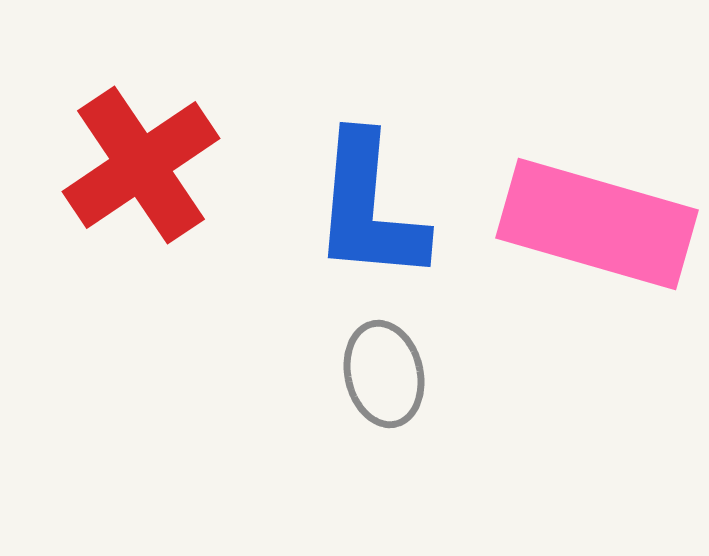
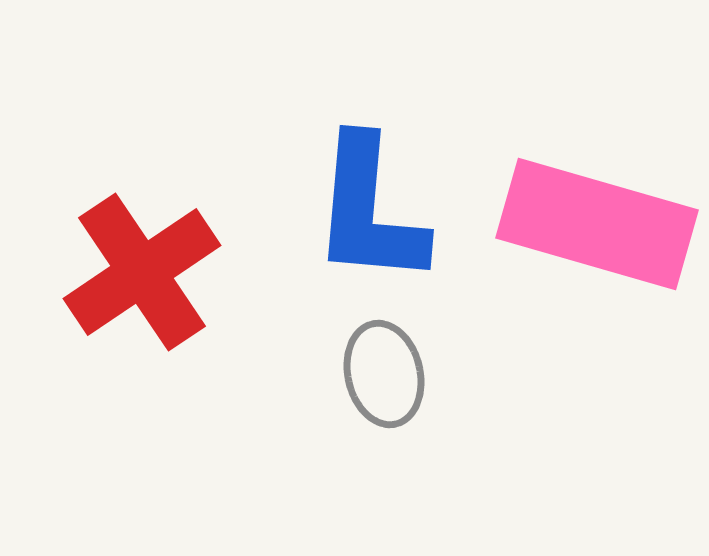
red cross: moved 1 px right, 107 px down
blue L-shape: moved 3 px down
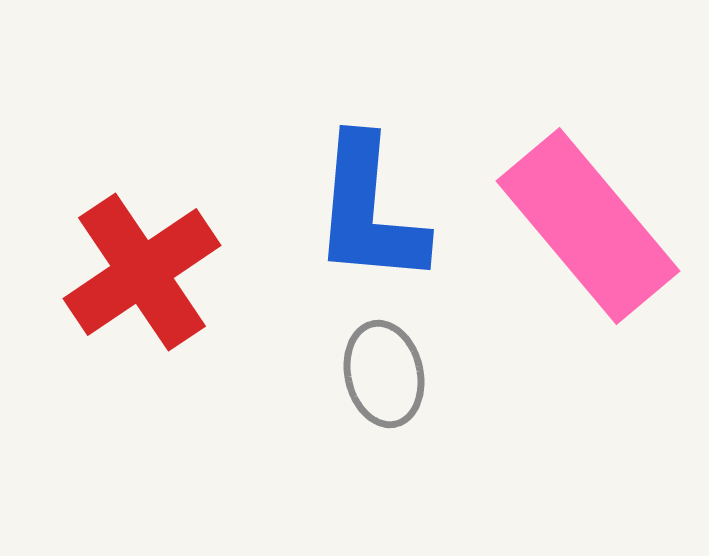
pink rectangle: moved 9 px left, 2 px down; rotated 34 degrees clockwise
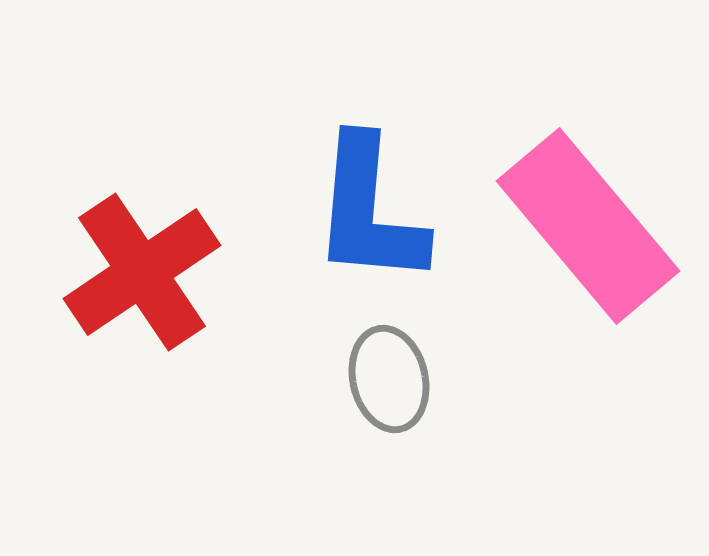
gray ellipse: moved 5 px right, 5 px down
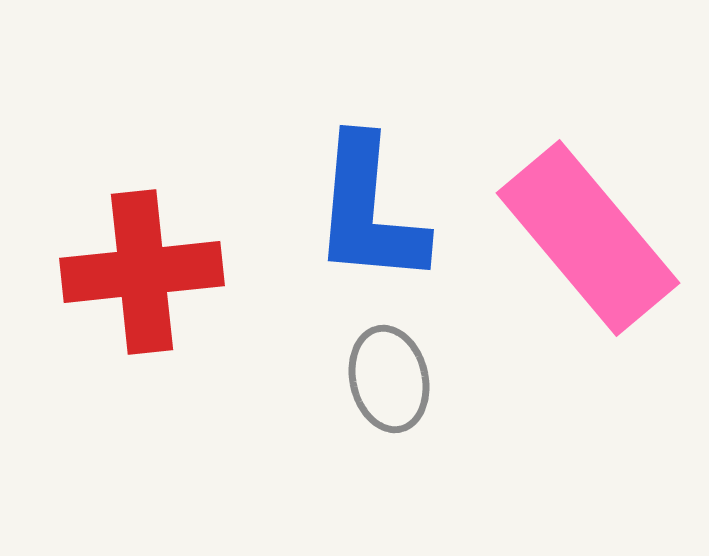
pink rectangle: moved 12 px down
red cross: rotated 28 degrees clockwise
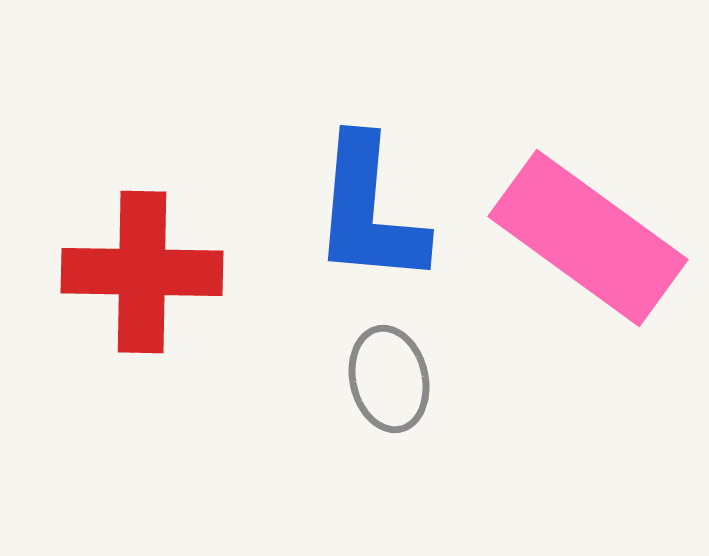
pink rectangle: rotated 14 degrees counterclockwise
red cross: rotated 7 degrees clockwise
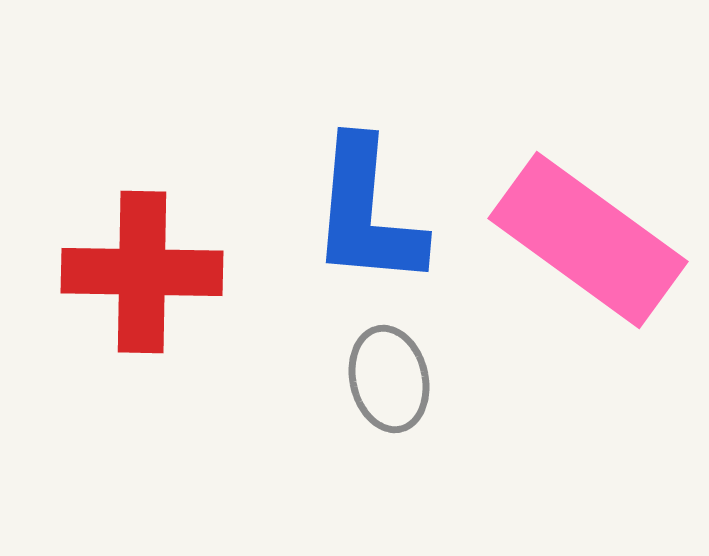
blue L-shape: moved 2 px left, 2 px down
pink rectangle: moved 2 px down
